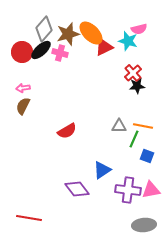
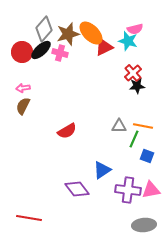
pink semicircle: moved 4 px left
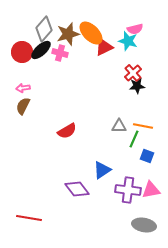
gray ellipse: rotated 15 degrees clockwise
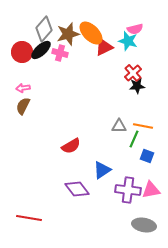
red semicircle: moved 4 px right, 15 px down
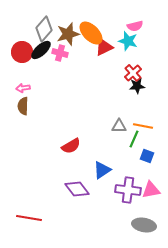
pink semicircle: moved 3 px up
brown semicircle: rotated 24 degrees counterclockwise
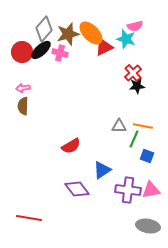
cyan star: moved 2 px left, 2 px up
gray ellipse: moved 4 px right, 1 px down
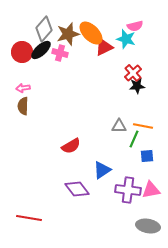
blue square: rotated 24 degrees counterclockwise
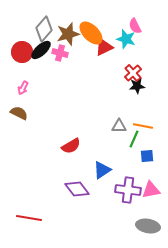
pink semicircle: rotated 77 degrees clockwise
pink arrow: rotated 56 degrees counterclockwise
brown semicircle: moved 4 px left, 7 px down; rotated 114 degrees clockwise
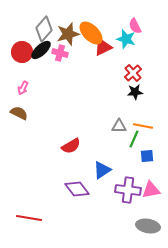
red triangle: moved 1 px left
black star: moved 2 px left, 6 px down
